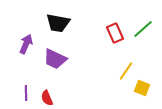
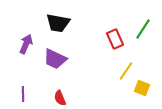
green line: rotated 15 degrees counterclockwise
red rectangle: moved 6 px down
purple line: moved 3 px left, 1 px down
red semicircle: moved 13 px right
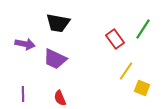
red rectangle: rotated 12 degrees counterclockwise
purple arrow: moved 1 px left; rotated 78 degrees clockwise
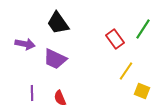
black trapezoid: rotated 45 degrees clockwise
yellow square: moved 3 px down
purple line: moved 9 px right, 1 px up
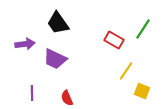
red rectangle: moved 1 px left, 1 px down; rotated 24 degrees counterclockwise
purple arrow: rotated 18 degrees counterclockwise
red semicircle: moved 7 px right
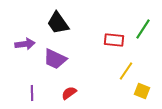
red rectangle: rotated 24 degrees counterclockwise
red semicircle: moved 2 px right, 5 px up; rotated 77 degrees clockwise
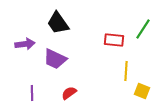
yellow line: rotated 30 degrees counterclockwise
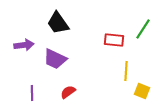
purple arrow: moved 1 px left, 1 px down
red semicircle: moved 1 px left, 1 px up
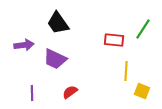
red semicircle: moved 2 px right
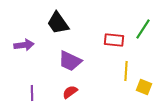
purple trapezoid: moved 15 px right, 2 px down
yellow square: moved 2 px right, 4 px up
